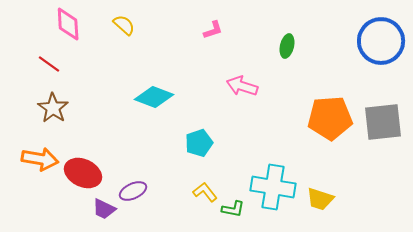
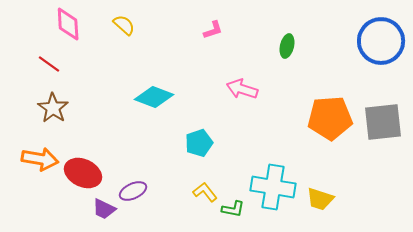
pink arrow: moved 3 px down
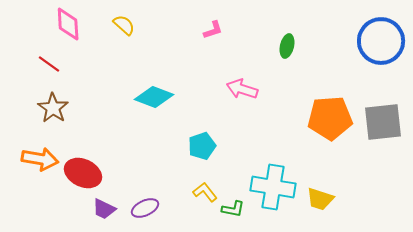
cyan pentagon: moved 3 px right, 3 px down
purple ellipse: moved 12 px right, 17 px down
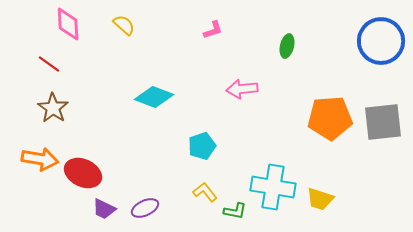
pink arrow: rotated 24 degrees counterclockwise
green L-shape: moved 2 px right, 2 px down
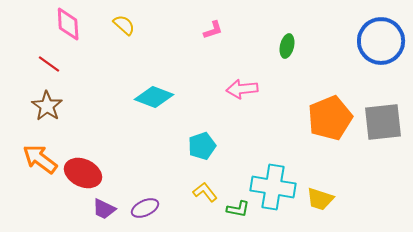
brown star: moved 6 px left, 2 px up
orange pentagon: rotated 18 degrees counterclockwise
orange arrow: rotated 153 degrees counterclockwise
green L-shape: moved 3 px right, 2 px up
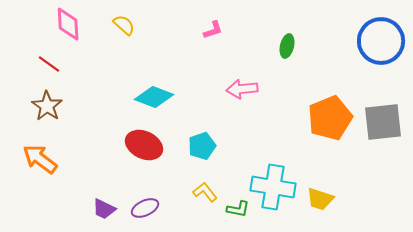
red ellipse: moved 61 px right, 28 px up
